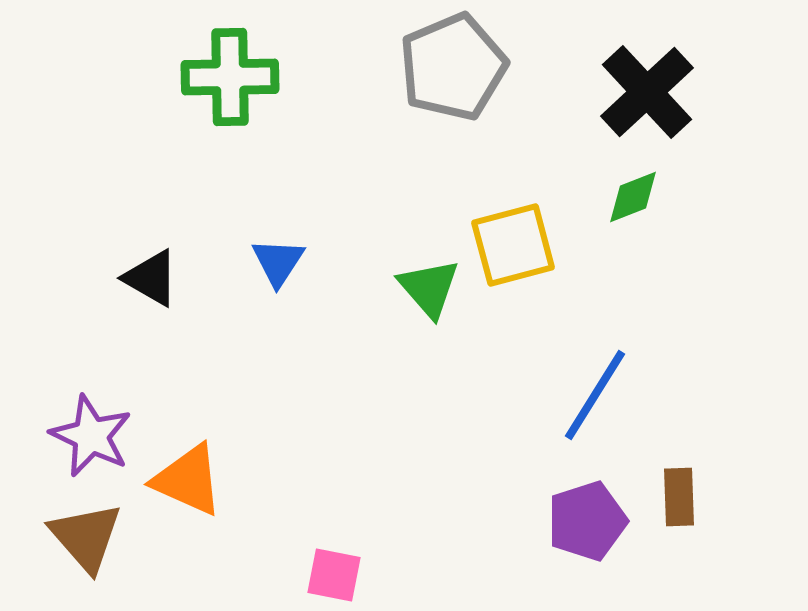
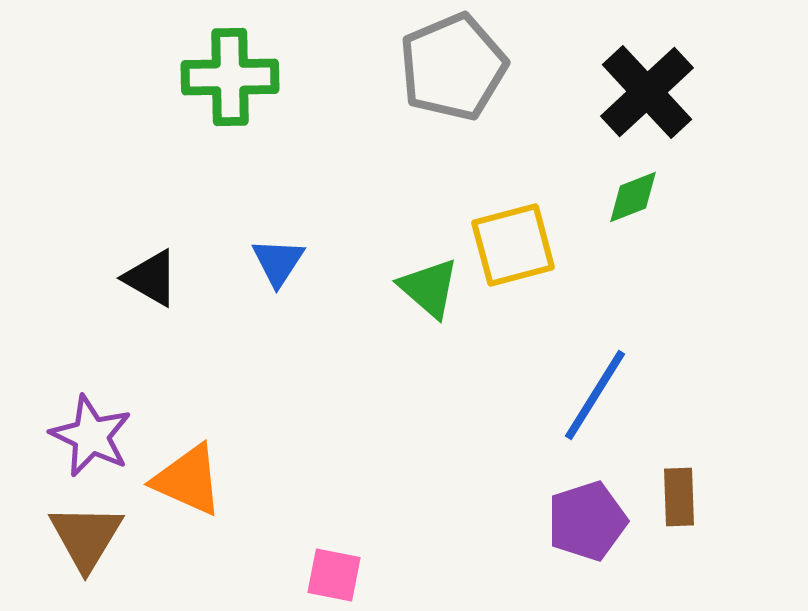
green triangle: rotated 8 degrees counterclockwise
brown triangle: rotated 12 degrees clockwise
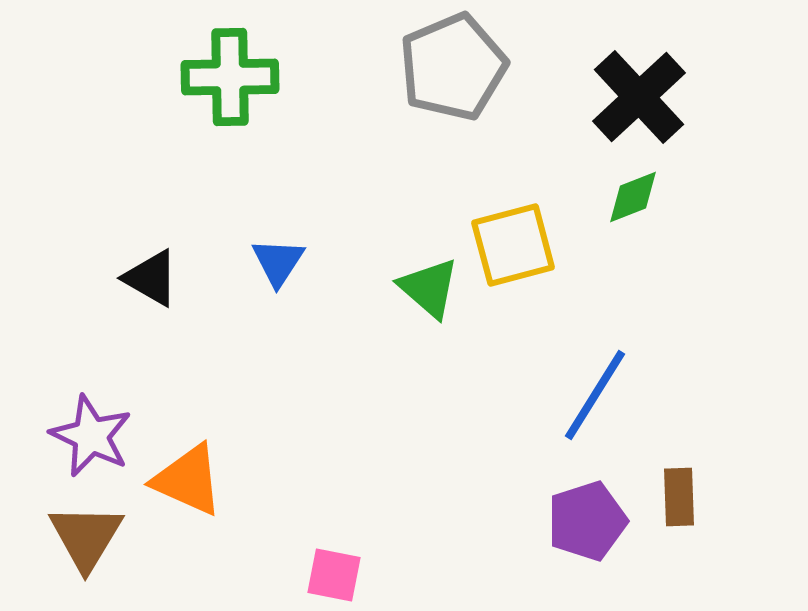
black cross: moved 8 px left, 5 px down
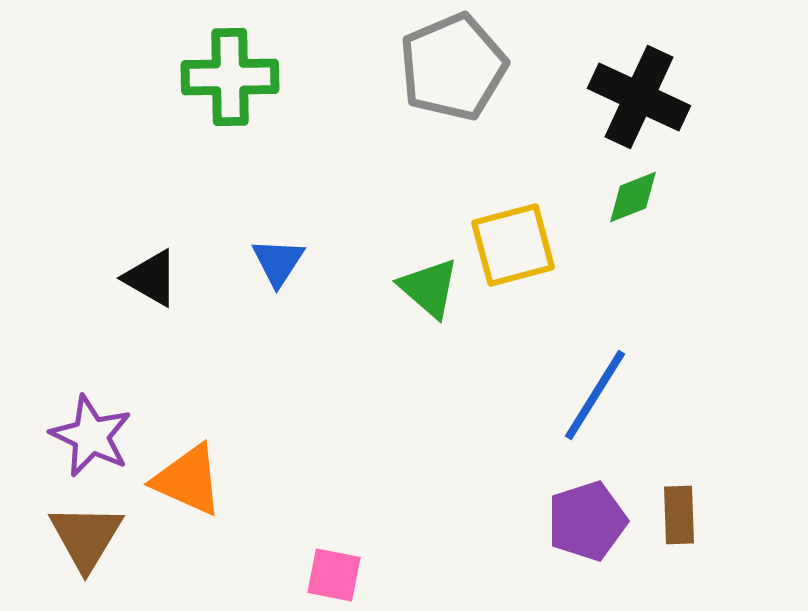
black cross: rotated 22 degrees counterclockwise
brown rectangle: moved 18 px down
